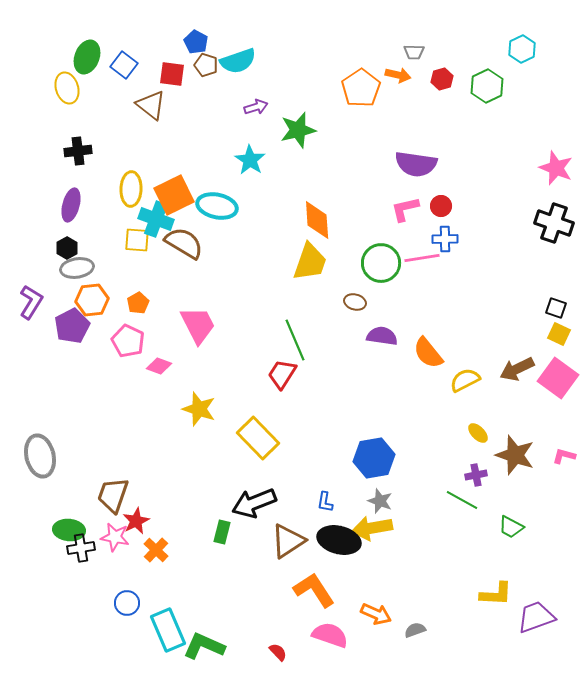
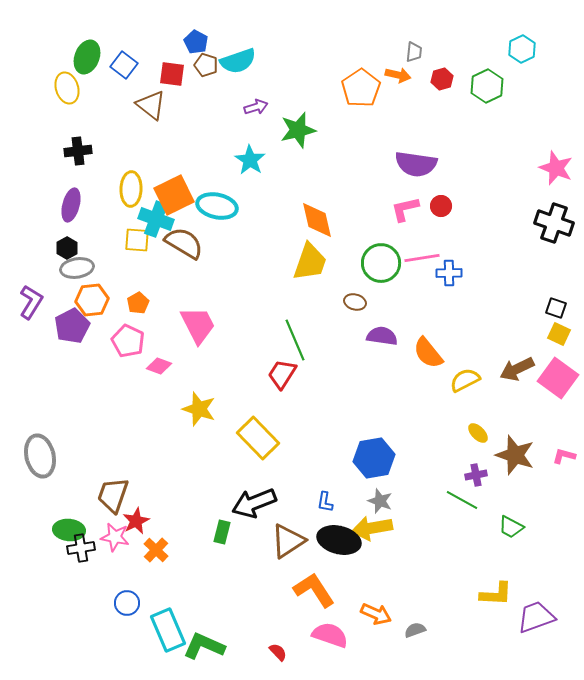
gray trapezoid at (414, 52): rotated 85 degrees counterclockwise
orange diamond at (317, 220): rotated 9 degrees counterclockwise
blue cross at (445, 239): moved 4 px right, 34 px down
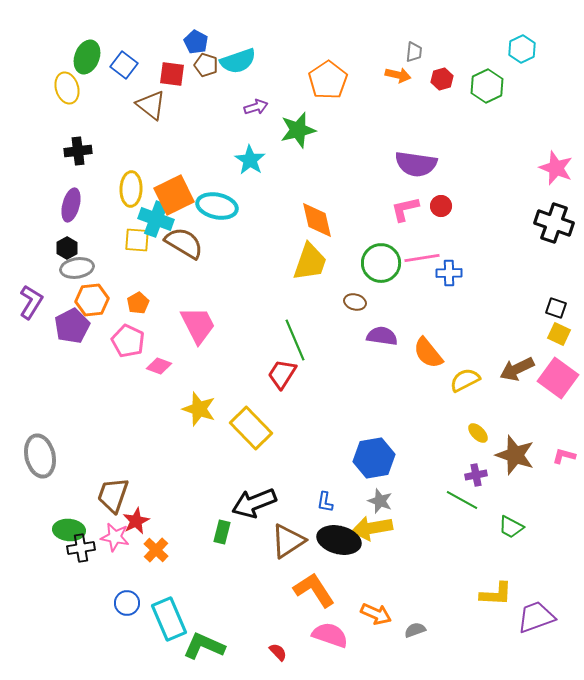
orange pentagon at (361, 88): moved 33 px left, 8 px up
yellow rectangle at (258, 438): moved 7 px left, 10 px up
cyan rectangle at (168, 630): moved 1 px right, 11 px up
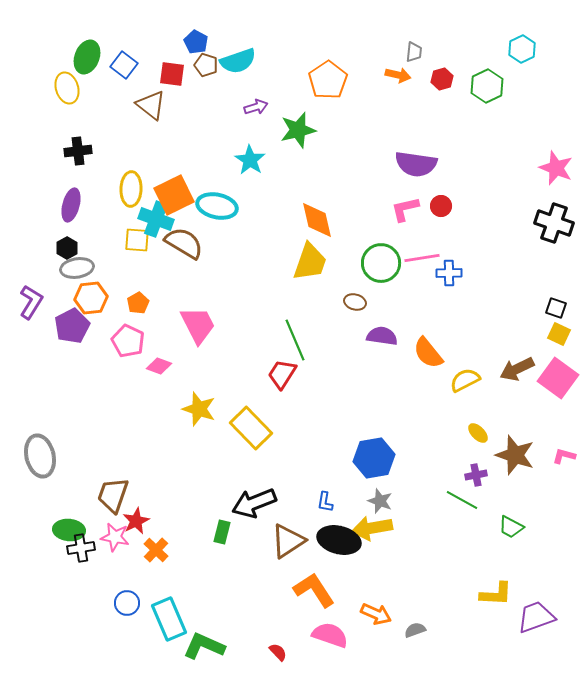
orange hexagon at (92, 300): moved 1 px left, 2 px up
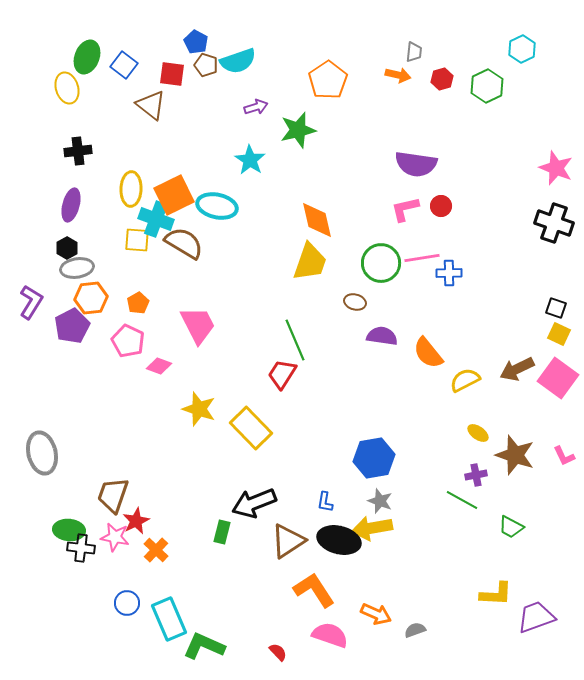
yellow ellipse at (478, 433): rotated 10 degrees counterclockwise
gray ellipse at (40, 456): moved 2 px right, 3 px up
pink L-shape at (564, 456): rotated 130 degrees counterclockwise
black cross at (81, 548): rotated 16 degrees clockwise
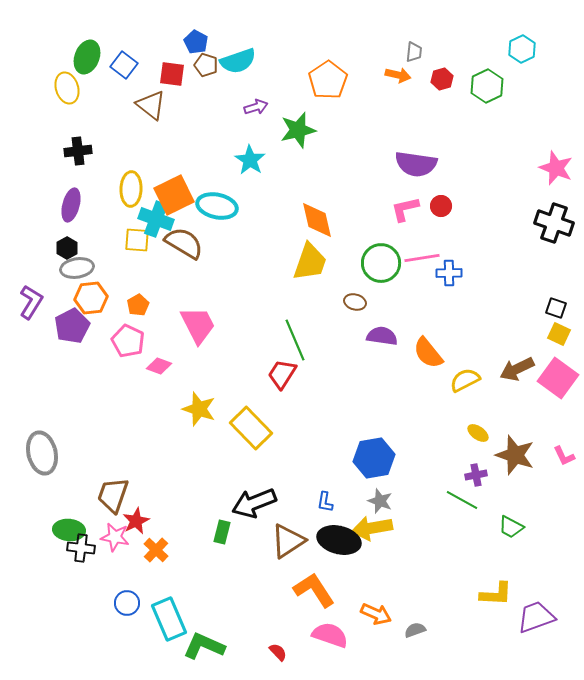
orange pentagon at (138, 303): moved 2 px down
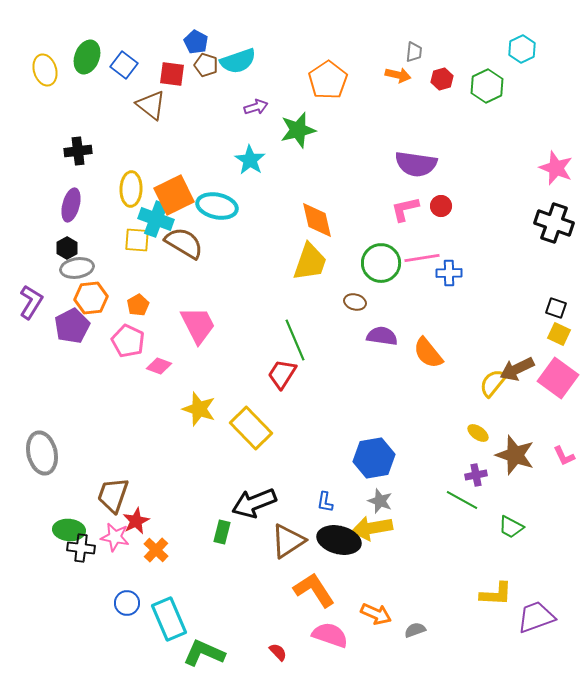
yellow ellipse at (67, 88): moved 22 px left, 18 px up
yellow semicircle at (465, 380): moved 28 px right, 3 px down; rotated 24 degrees counterclockwise
green L-shape at (204, 646): moved 7 px down
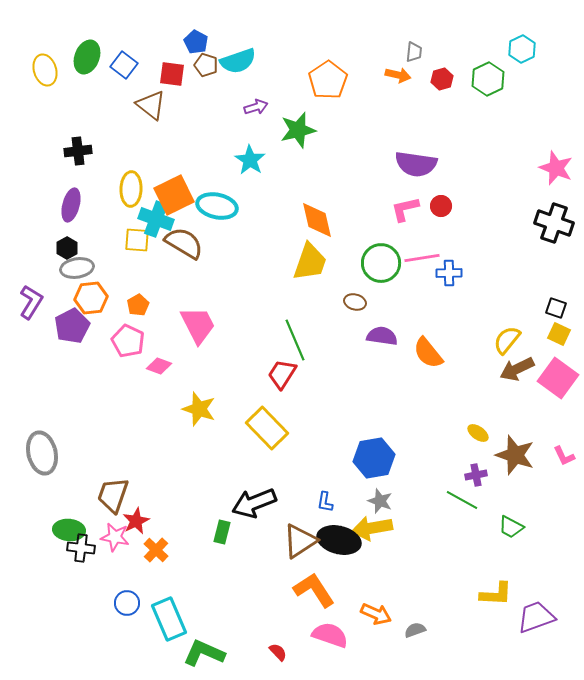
green hexagon at (487, 86): moved 1 px right, 7 px up
yellow semicircle at (493, 383): moved 14 px right, 43 px up
yellow rectangle at (251, 428): moved 16 px right
brown triangle at (288, 541): moved 12 px right
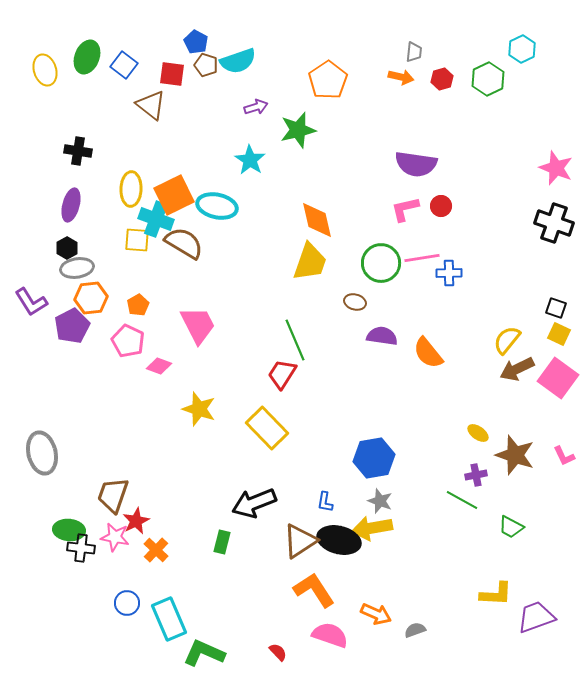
orange arrow at (398, 75): moved 3 px right, 2 px down
black cross at (78, 151): rotated 16 degrees clockwise
purple L-shape at (31, 302): rotated 116 degrees clockwise
green rectangle at (222, 532): moved 10 px down
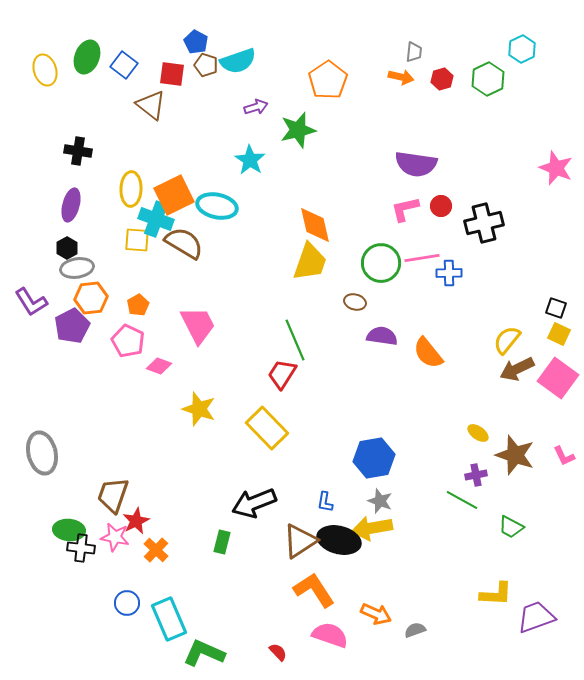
orange diamond at (317, 220): moved 2 px left, 5 px down
black cross at (554, 223): moved 70 px left; rotated 33 degrees counterclockwise
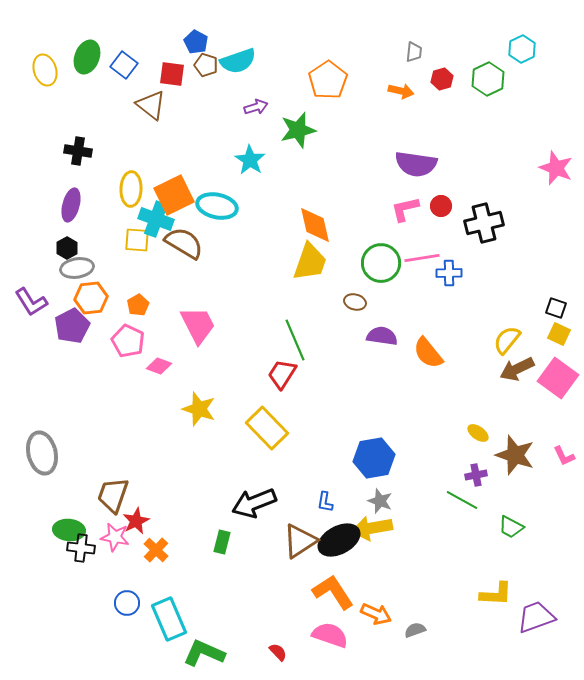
orange arrow at (401, 77): moved 14 px down
black ellipse at (339, 540): rotated 42 degrees counterclockwise
orange L-shape at (314, 590): moved 19 px right, 2 px down
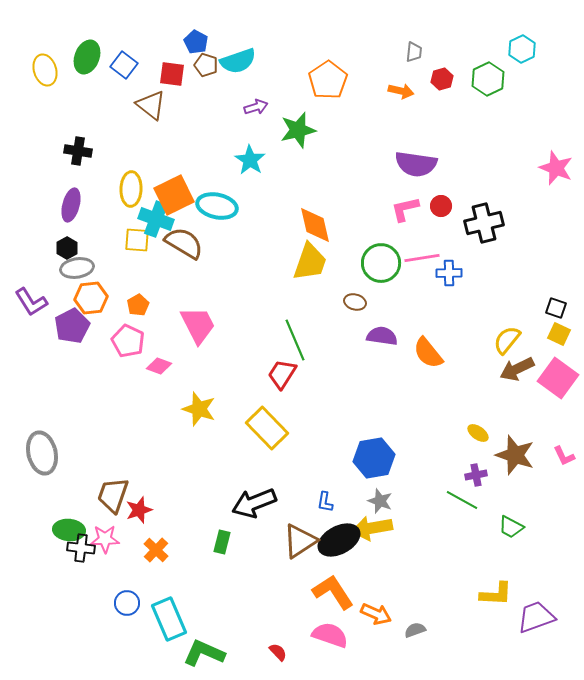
red star at (136, 521): moved 3 px right, 11 px up; rotated 8 degrees clockwise
pink star at (115, 537): moved 10 px left, 2 px down; rotated 12 degrees counterclockwise
